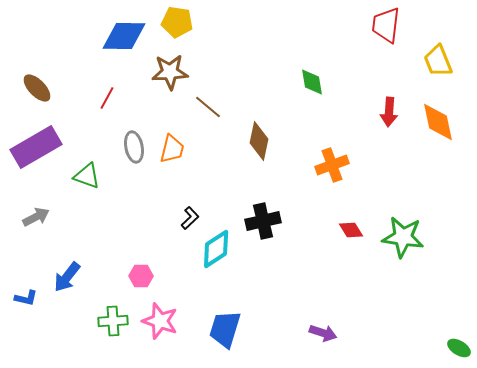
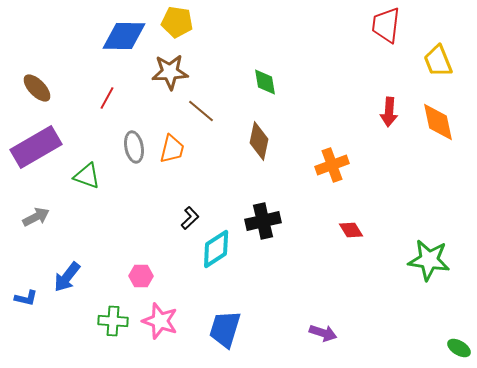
green diamond: moved 47 px left
brown line: moved 7 px left, 4 px down
green star: moved 26 px right, 23 px down
green cross: rotated 8 degrees clockwise
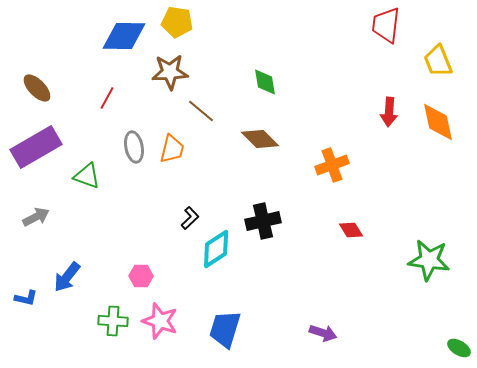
brown diamond: moved 1 px right, 2 px up; rotated 57 degrees counterclockwise
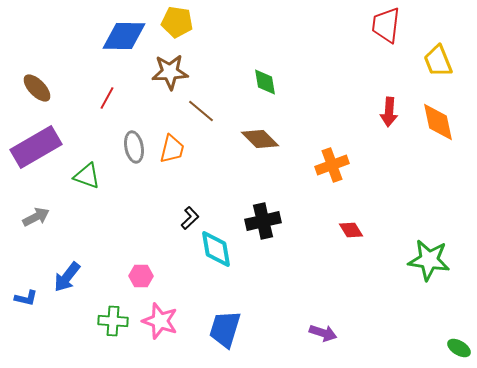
cyan diamond: rotated 66 degrees counterclockwise
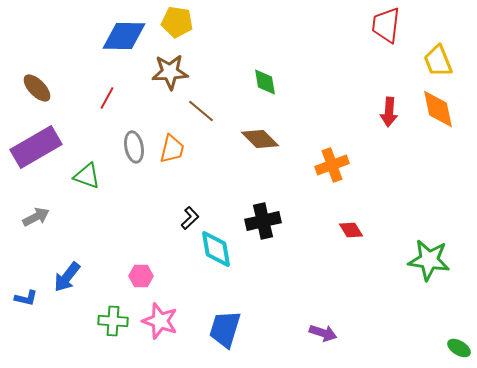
orange diamond: moved 13 px up
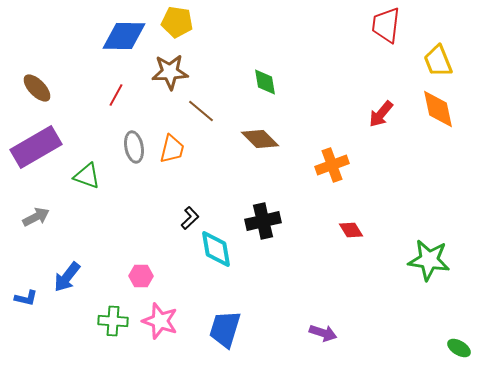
red line: moved 9 px right, 3 px up
red arrow: moved 8 px left, 2 px down; rotated 36 degrees clockwise
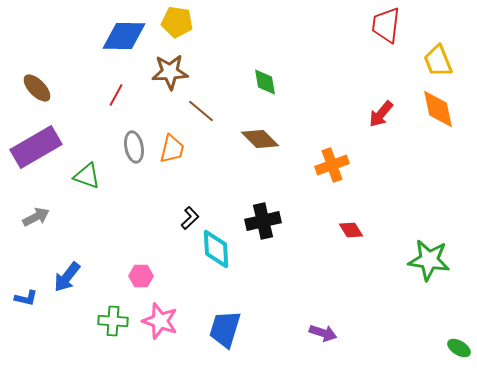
cyan diamond: rotated 6 degrees clockwise
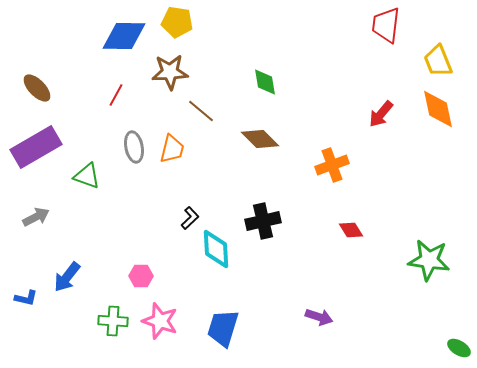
blue trapezoid: moved 2 px left, 1 px up
purple arrow: moved 4 px left, 16 px up
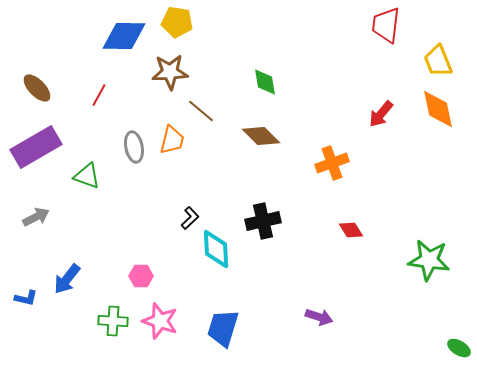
red line: moved 17 px left
brown diamond: moved 1 px right, 3 px up
orange trapezoid: moved 9 px up
orange cross: moved 2 px up
blue arrow: moved 2 px down
